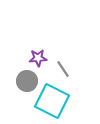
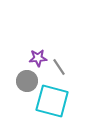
gray line: moved 4 px left, 2 px up
cyan square: rotated 12 degrees counterclockwise
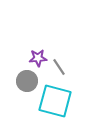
cyan square: moved 3 px right
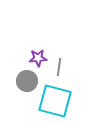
gray line: rotated 42 degrees clockwise
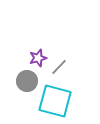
purple star: rotated 12 degrees counterclockwise
gray line: rotated 36 degrees clockwise
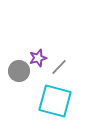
gray circle: moved 8 px left, 10 px up
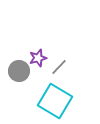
cyan square: rotated 16 degrees clockwise
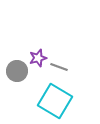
gray line: rotated 66 degrees clockwise
gray circle: moved 2 px left
